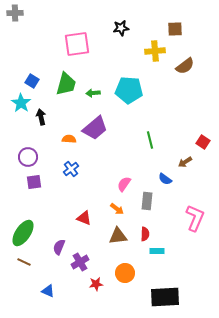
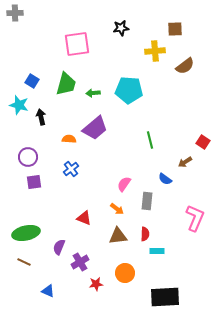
cyan star: moved 2 px left, 2 px down; rotated 18 degrees counterclockwise
green ellipse: moved 3 px right; rotated 44 degrees clockwise
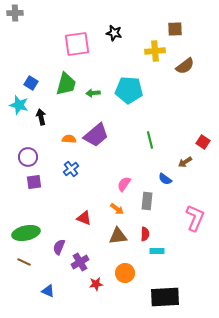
black star: moved 7 px left, 5 px down; rotated 21 degrees clockwise
blue square: moved 1 px left, 2 px down
purple trapezoid: moved 1 px right, 7 px down
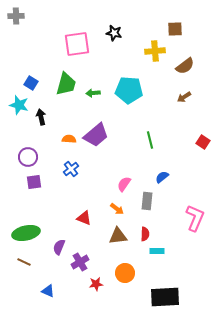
gray cross: moved 1 px right, 3 px down
brown arrow: moved 1 px left, 65 px up
blue semicircle: moved 3 px left, 2 px up; rotated 104 degrees clockwise
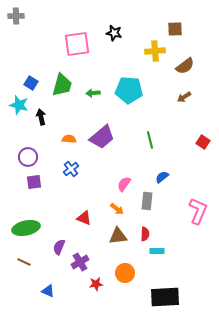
green trapezoid: moved 4 px left, 1 px down
purple trapezoid: moved 6 px right, 2 px down
pink L-shape: moved 3 px right, 7 px up
green ellipse: moved 5 px up
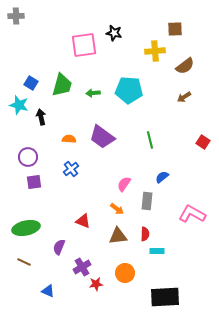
pink square: moved 7 px right, 1 px down
purple trapezoid: rotated 76 degrees clockwise
pink L-shape: moved 6 px left, 3 px down; rotated 84 degrees counterclockwise
red triangle: moved 1 px left, 3 px down
purple cross: moved 2 px right, 5 px down
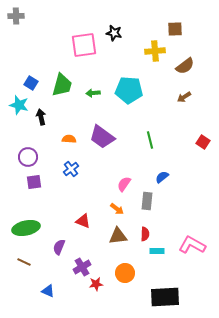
pink L-shape: moved 31 px down
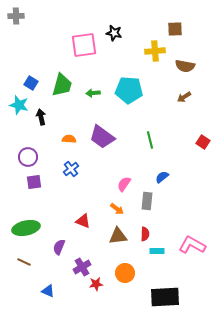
brown semicircle: rotated 48 degrees clockwise
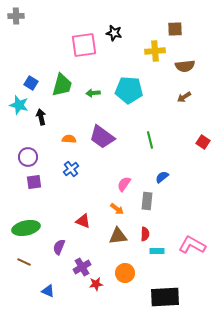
brown semicircle: rotated 18 degrees counterclockwise
